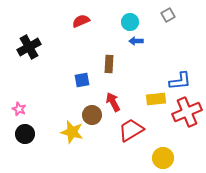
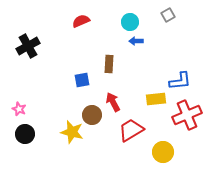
black cross: moved 1 px left, 1 px up
red cross: moved 3 px down
yellow circle: moved 6 px up
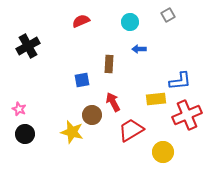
blue arrow: moved 3 px right, 8 px down
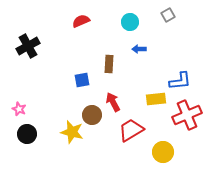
black circle: moved 2 px right
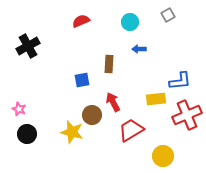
yellow circle: moved 4 px down
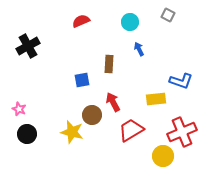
gray square: rotated 32 degrees counterclockwise
blue arrow: rotated 64 degrees clockwise
blue L-shape: moved 1 px right; rotated 25 degrees clockwise
red cross: moved 5 px left, 17 px down
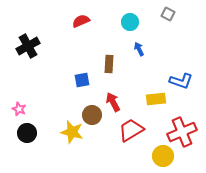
gray square: moved 1 px up
black circle: moved 1 px up
